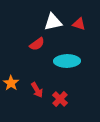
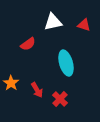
red triangle: moved 5 px right, 1 px down
red semicircle: moved 9 px left
cyan ellipse: moved 1 px left, 2 px down; rotated 75 degrees clockwise
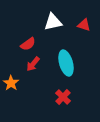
red arrow: moved 4 px left, 26 px up; rotated 70 degrees clockwise
red cross: moved 3 px right, 2 px up
